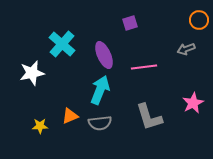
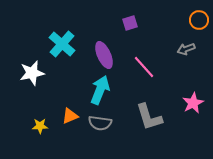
pink line: rotated 55 degrees clockwise
gray semicircle: rotated 15 degrees clockwise
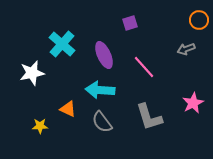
cyan arrow: rotated 108 degrees counterclockwise
orange triangle: moved 2 px left, 7 px up; rotated 48 degrees clockwise
gray semicircle: moved 2 px right, 1 px up; rotated 45 degrees clockwise
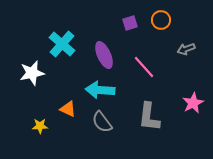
orange circle: moved 38 px left
gray L-shape: rotated 24 degrees clockwise
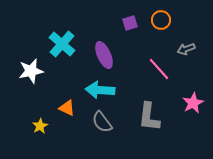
pink line: moved 15 px right, 2 px down
white star: moved 1 px left, 2 px up
orange triangle: moved 1 px left, 1 px up
yellow star: rotated 28 degrees counterclockwise
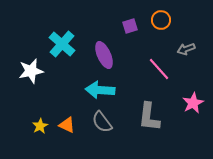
purple square: moved 3 px down
orange triangle: moved 17 px down
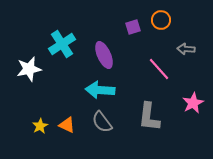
purple square: moved 3 px right, 1 px down
cyan cross: rotated 16 degrees clockwise
gray arrow: rotated 24 degrees clockwise
white star: moved 2 px left, 2 px up
